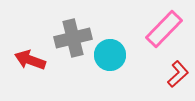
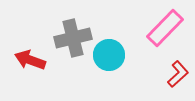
pink rectangle: moved 1 px right, 1 px up
cyan circle: moved 1 px left
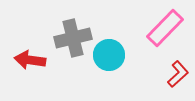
red arrow: rotated 12 degrees counterclockwise
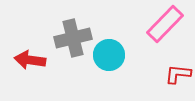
pink rectangle: moved 4 px up
red L-shape: rotated 132 degrees counterclockwise
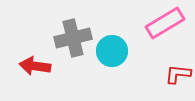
pink rectangle: moved 1 px up; rotated 15 degrees clockwise
cyan circle: moved 3 px right, 4 px up
red arrow: moved 5 px right, 6 px down
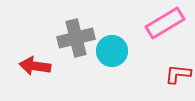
gray cross: moved 3 px right
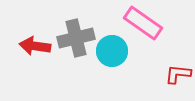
pink rectangle: moved 22 px left; rotated 66 degrees clockwise
red arrow: moved 20 px up
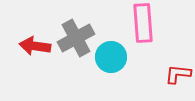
pink rectangle: rotated 51 degrees clockwise
gray cross: rotated 15 degrees counterclockwise
cyan circle: moved 1 px left, 6 px down
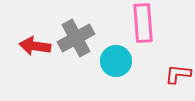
cyan circle: moved 5 px right, 4 px down
